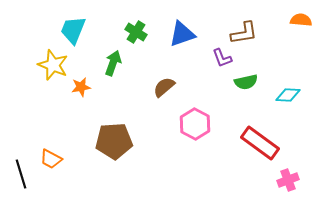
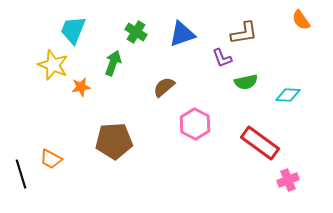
orange semicircle: rotated 130 degrees counterclockwise
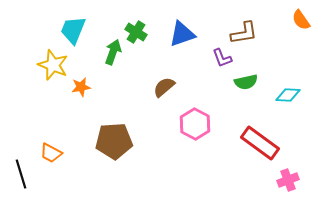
green arrow: moved 11 px up
orange trapezoid: moved 6 px up
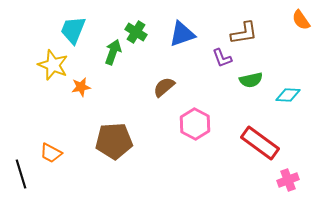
green semicircle: moved 5 px right, 2 px up
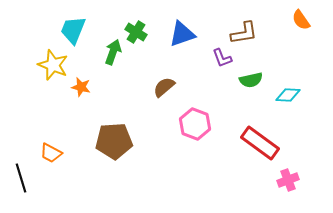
orange star: rotated 24 degrees clockwise
pink hexagon: rotated 8 degrees counterclockwise
black line: moved 4 px down
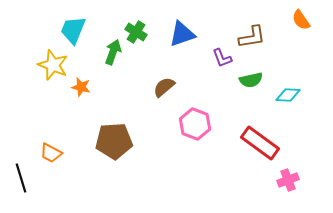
brown L-shape: moved 8 px right, 4 px down
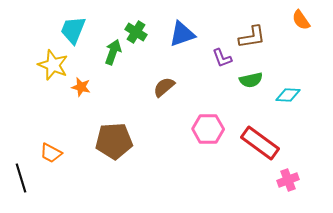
pink hexagon: moved 13 px right, 5 px down; rotated 20 degrees counterclockwise
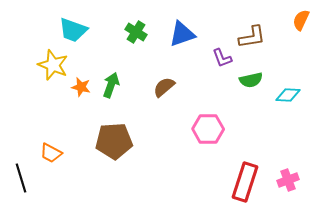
orange semicircle: rotated 60 degrees clockwise
cyan trapezoid: rotated 92 degrees counterclockwise
green arrow: moved 2 px left, 33 px down
red rectangle: moved 15 px left, 39 px down; rotated 72 degrees clockwise
